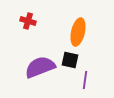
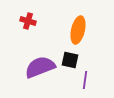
orange ellipse: moved 2 px up
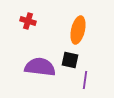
purple semicircle: rotated 28 degrees clockwise
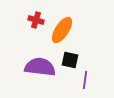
red cross: moved 8 px right, 1 px up
orange ellipse: moved 16 px left; rotated 20 degrees clockwise
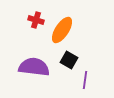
black square: moved 1 px left; rotated 18 degrees clockwise
purple semicircle: moved 6 px left
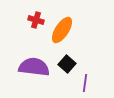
black square: moved 2 px left, 4 px down; rotated 12 degrees clockwise
purple line: moved 3 px down
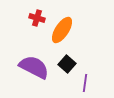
red cross: moved 1 px right, 2 px up
purple semicircle: rotated 20 degrees clockwise
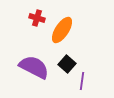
purple line: moved 3 px left, 2 px up
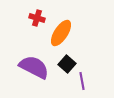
orange ellipse: moved 1 px left, 3 px down
purple line: rotated 18 degrees counterclockwise
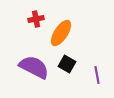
red cross: moved 1 px left, 1 px down; rotated 28 degrees counterclockwise
black square: rotated 12 degrees counterclockwise
purple line: moved 15 px right, 6 px up
